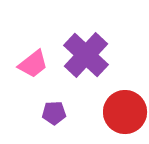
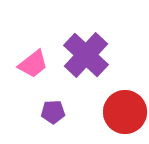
purple pentagon: moved 1 px left, 1 px up
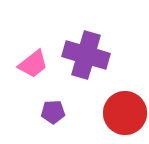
purple cross: rotated 27 degrees counterclockwise
red circle: moved 1 px down
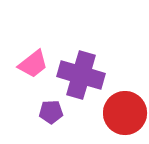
purple cross: moved 5 px left, 20 px down
purple pentagon: moved 2 px left
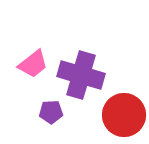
red circle: moved 1 px left, 2 px down
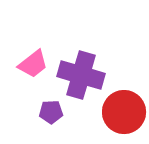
red circle: moved 3 px up
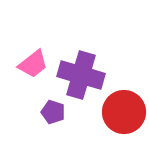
purple pentagon: moved 2 px right; rotated 20 degrees clockwise
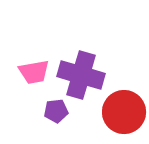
pink trapezoid: moved 1 px right, 8 px down; rotated 28 degrees clockwise
purple pentagon: moved 3 px right, 1 px up; rotated 25 degrees counterclockwise
